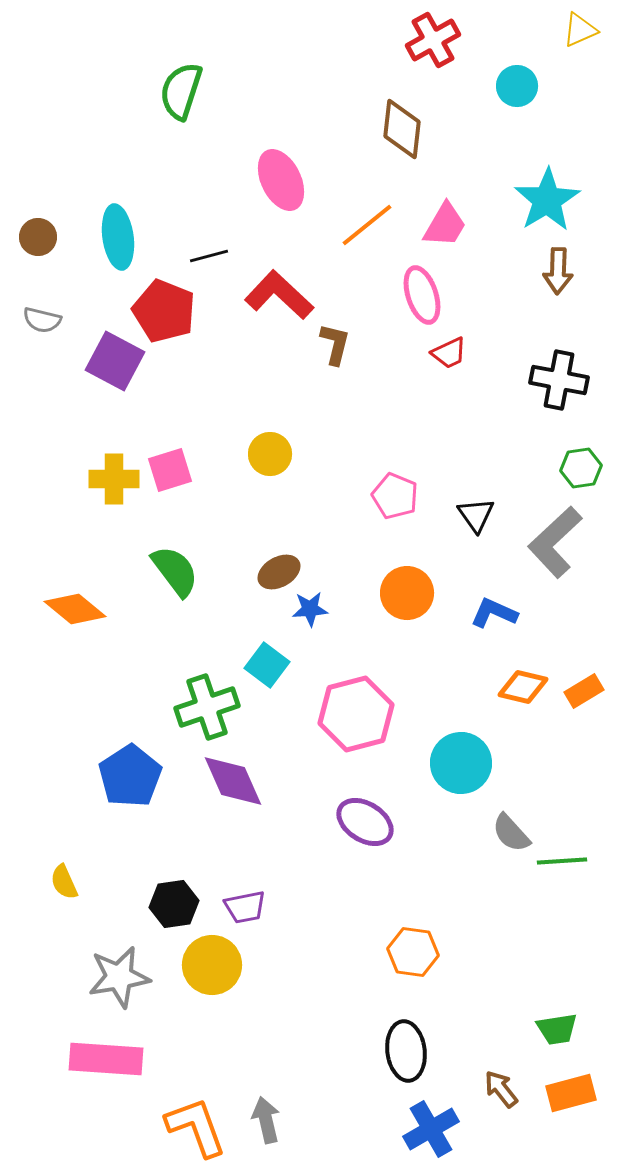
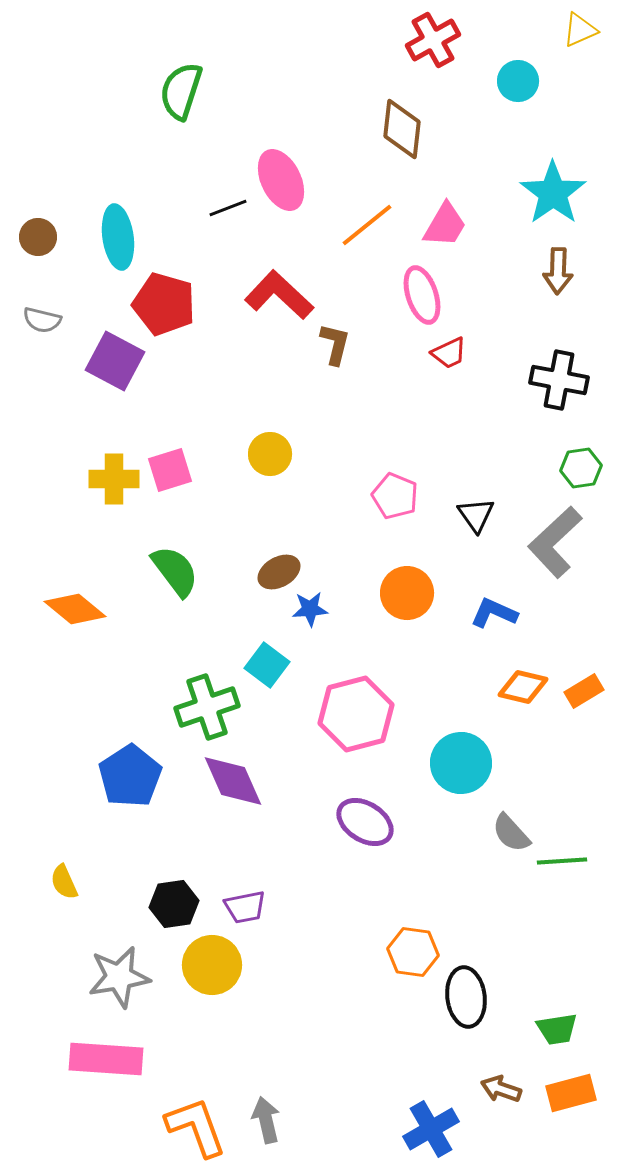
cyan circle at (517, 86): moved 1 px right, 5 px up
cyan star at (547, 200): moved 6 px right, 7 px up; rotated 4 degrees counterclockwise
black line at (209, 256): moved 19 px right, 48 px up; rotated 6 degrees counterclockwise
red pentagon at (164, 311): moved 7 px up; rotated 6 degrees counterclockwise
black ellipse at (406, 1051): moved 60 px right, 54 px up
brown arrow at (501, 1089): rotated 33 degrees counterclockwise
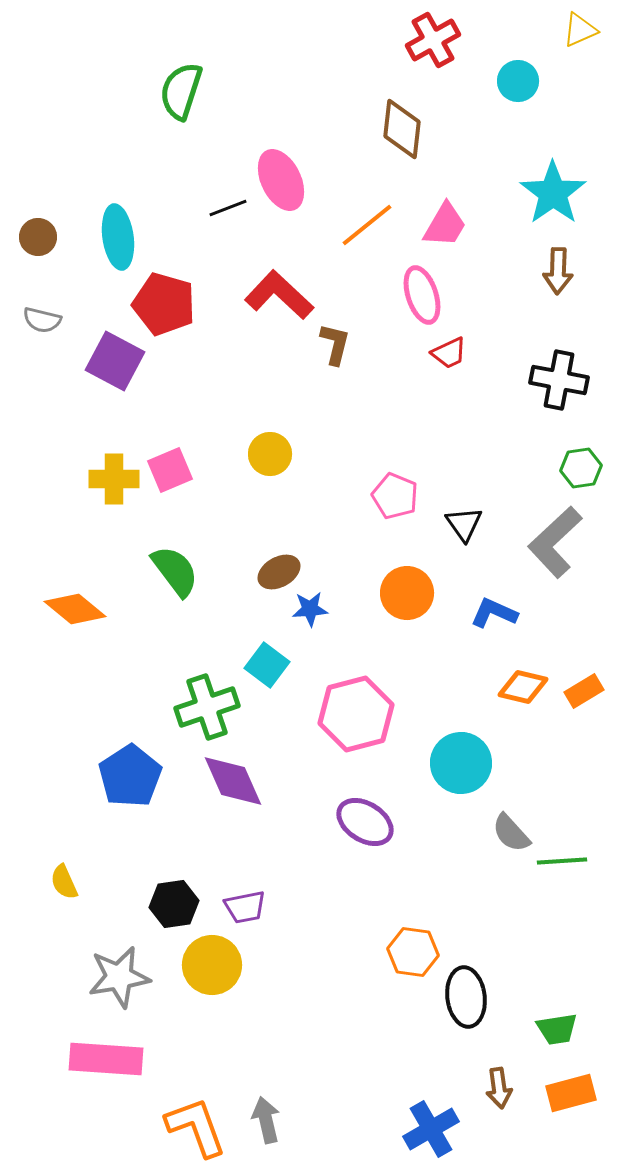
pink square at (170, 470): rotated 6 degrees counterclockwise
black triangle at (476, 515): moved 12 px left, 9 px down
brown arrow at (501, 1089): moved 2 px left, 1 px up; rotated 117 degrees counterclockwise
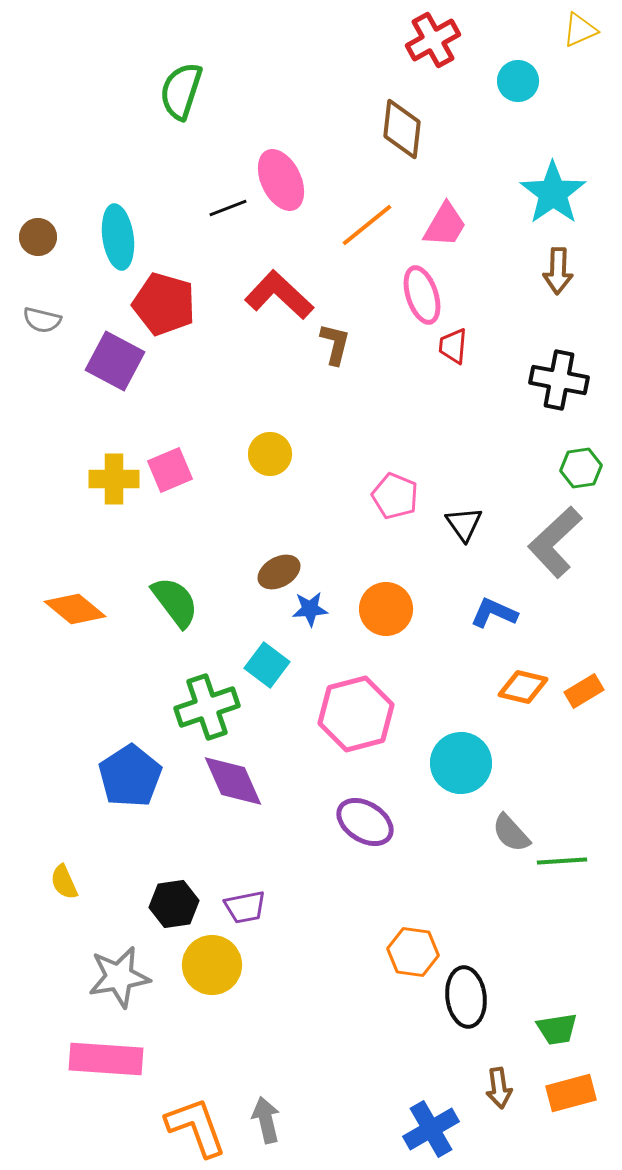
red trapezoid at (449, 353): moved 4 px right, 7 px up; rotated 120 degrees clockwise
green semicircle at (175, 571): moved 31 px down
orange circle at (407, 593): moved 21 px left, 16 px down
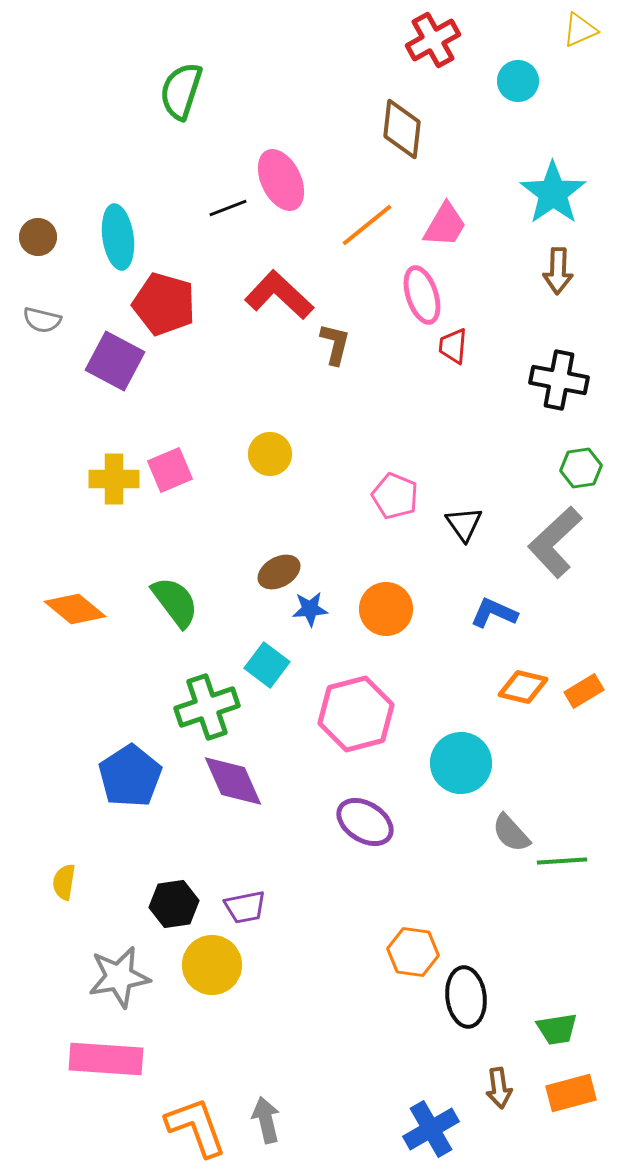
yellow semicircle at (64, 882): rotated 33 degrees clockwise
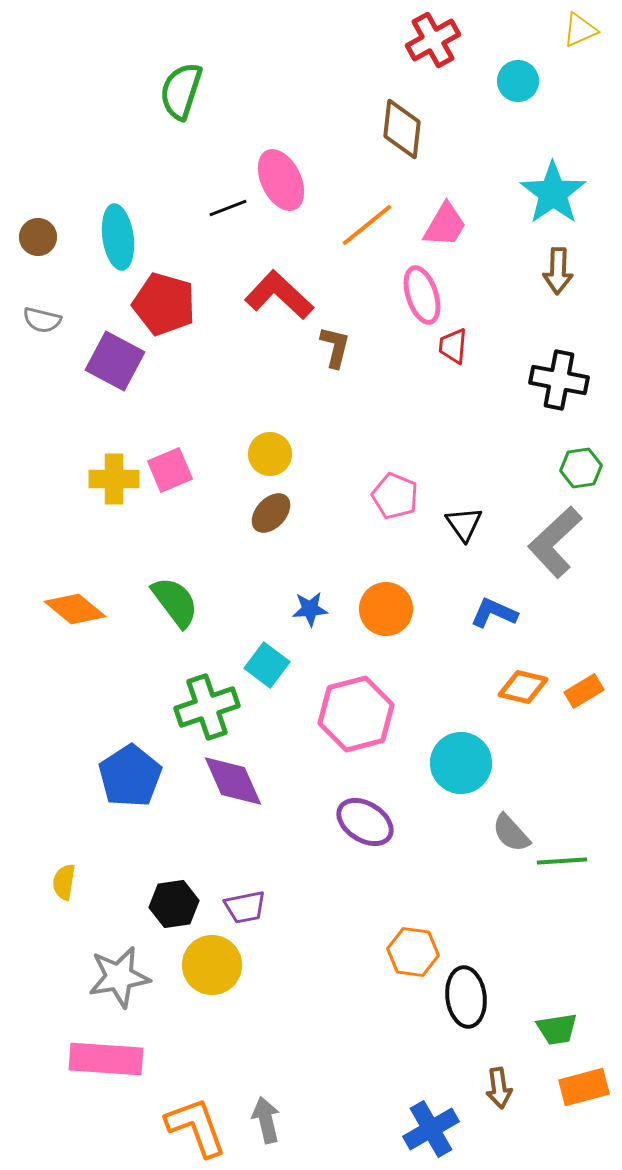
brown L-shape at (335, 344): moved 3 px down
brown ellipse at (279, 572): moved 8 px left, 59 px up; rotated 18 degrees counterclockwise
orange rectangle at (571, 1093): moved 13 px right, 6 px up
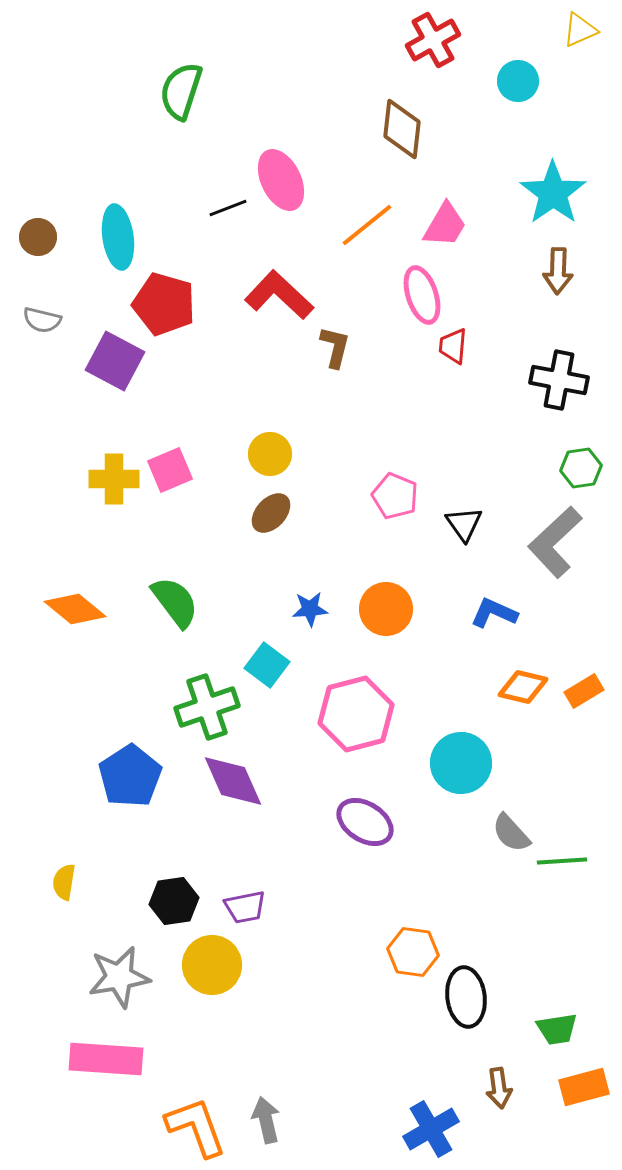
black hexagon at (174, 904): moved 3 px up
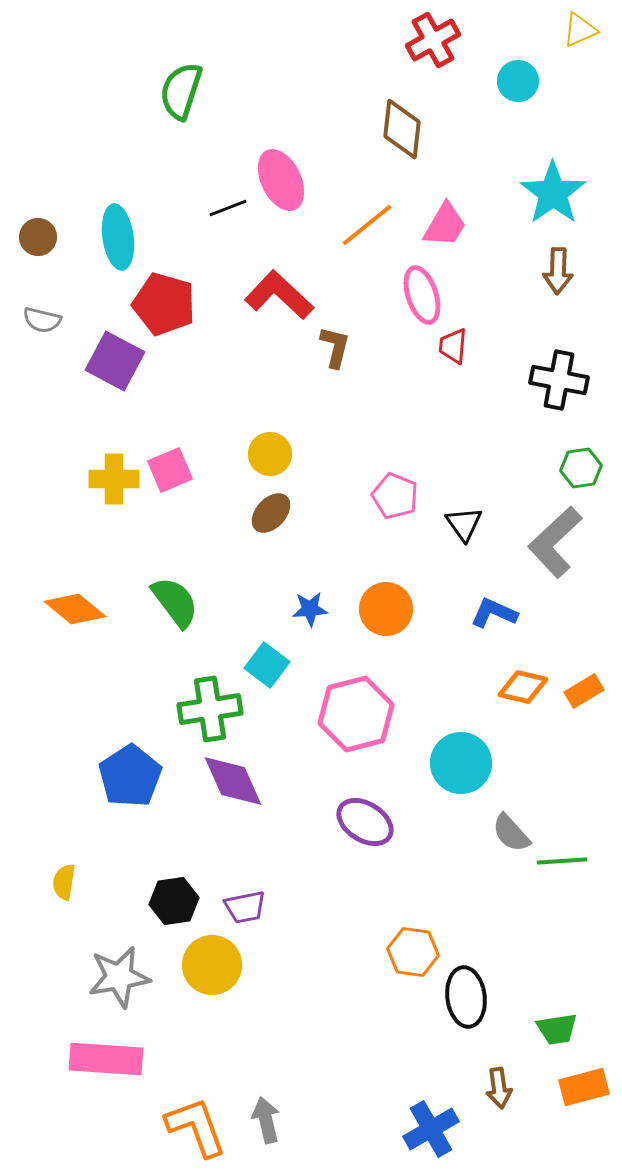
green cross at (207, 707): moved 3 px right, 2 px down; rotated 10 degrees clockwise
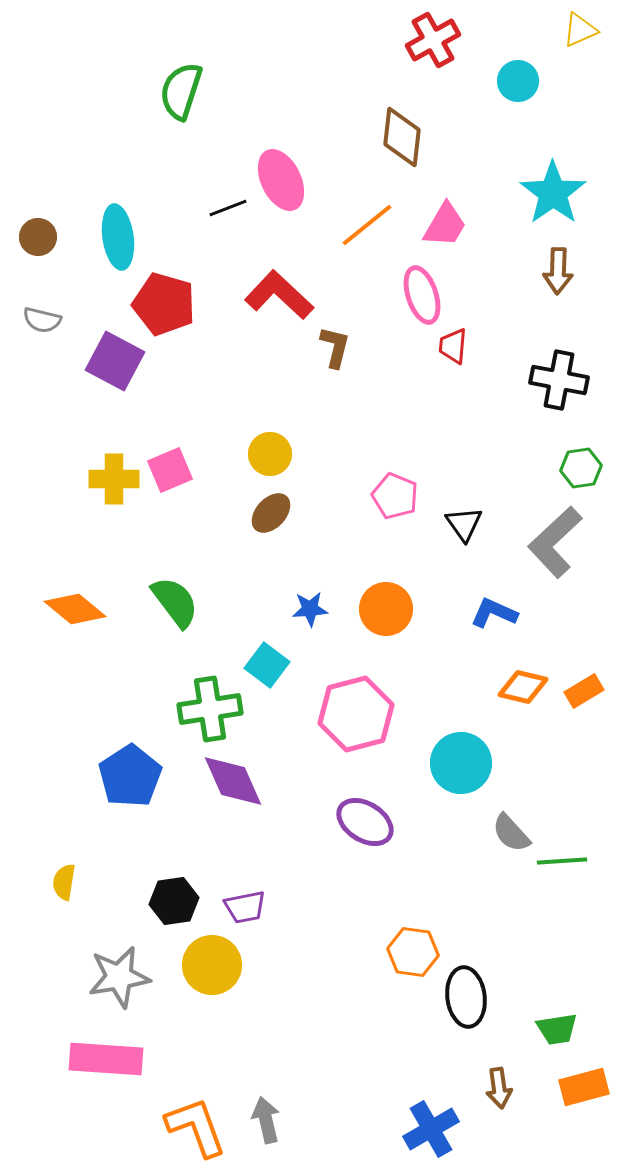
brown diamond at (402, 129): moved 8 px down
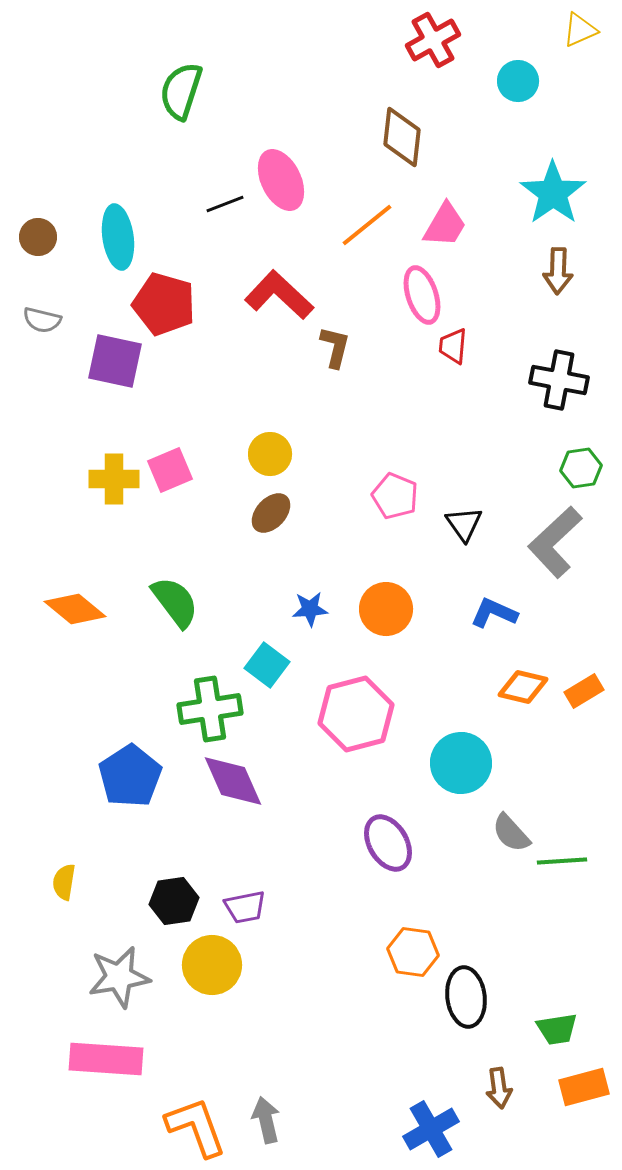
black line at (228, 208): moved 3 px left, 4 px up
purple square at (115, 361): rotated 16 degrees counterclockwise
purple ellipse at (365, 822): moved 23 px right, 21 px down; rotated 28 degrees clockwise
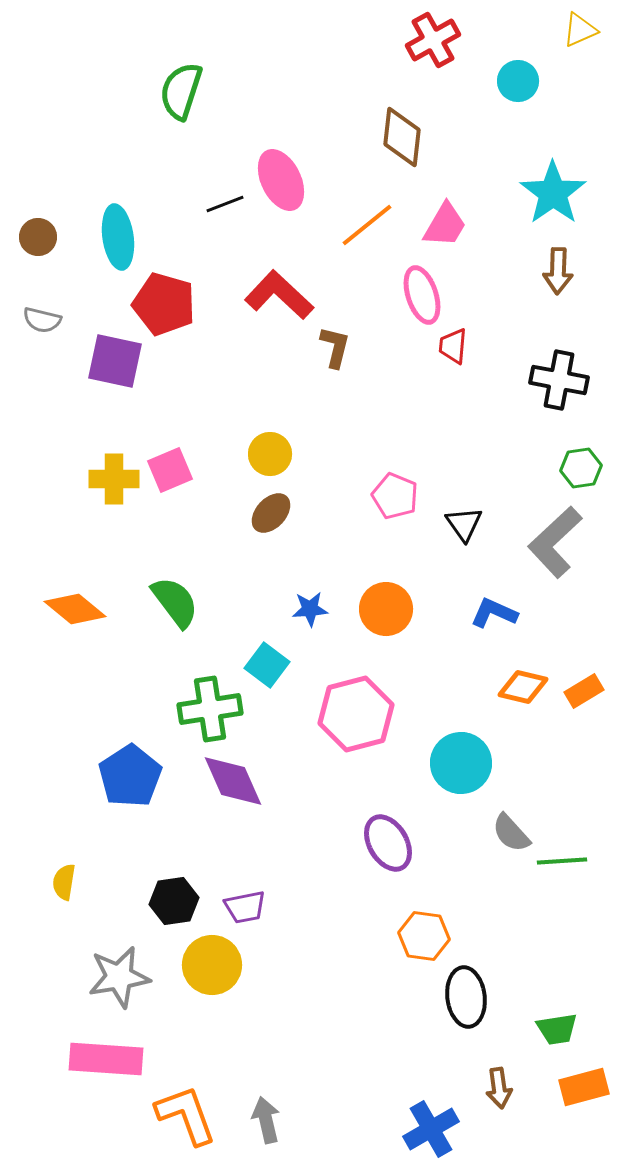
orange hexagon at (413, 952): moved 11 px right, 16 px up
orange L-shape at (196, 1127): moved 10 px left, 12 px up
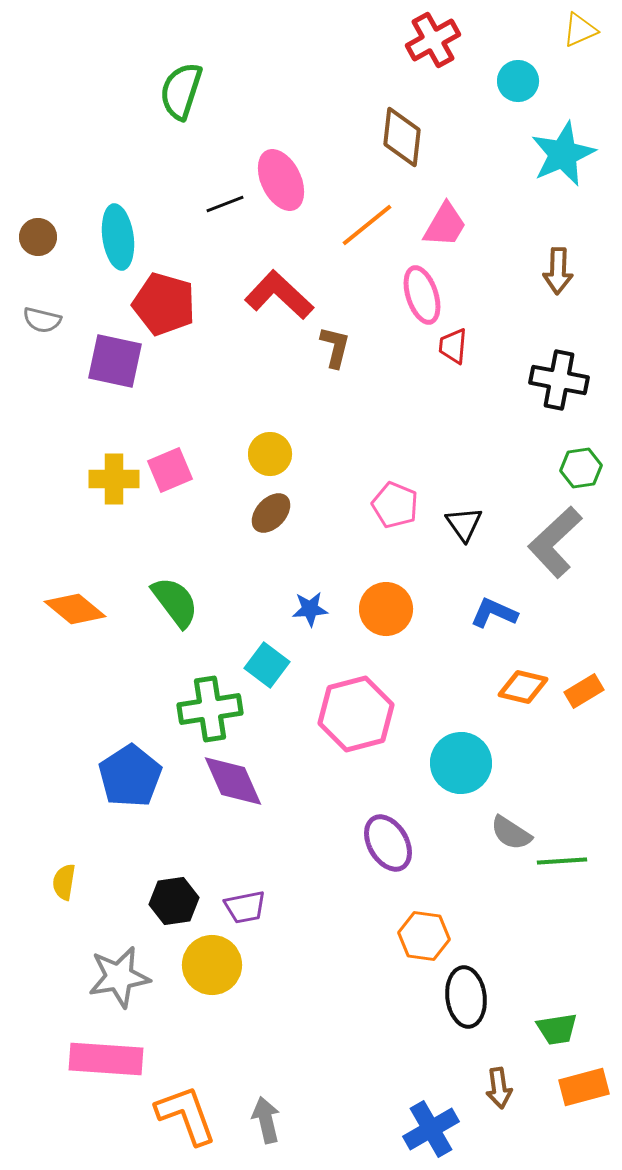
cyan star at (553, 193): moved 10 px right, 39 px up; rotated 12 degrees clockwise
pink pentagon at (395, 496): moved 9 px down
gray semicircle at (511, 833): rotated 15 degrees counterclockwise
